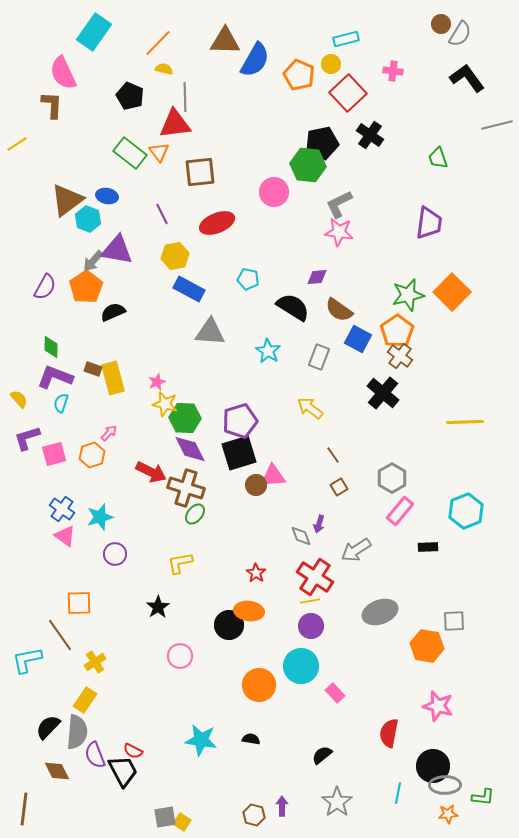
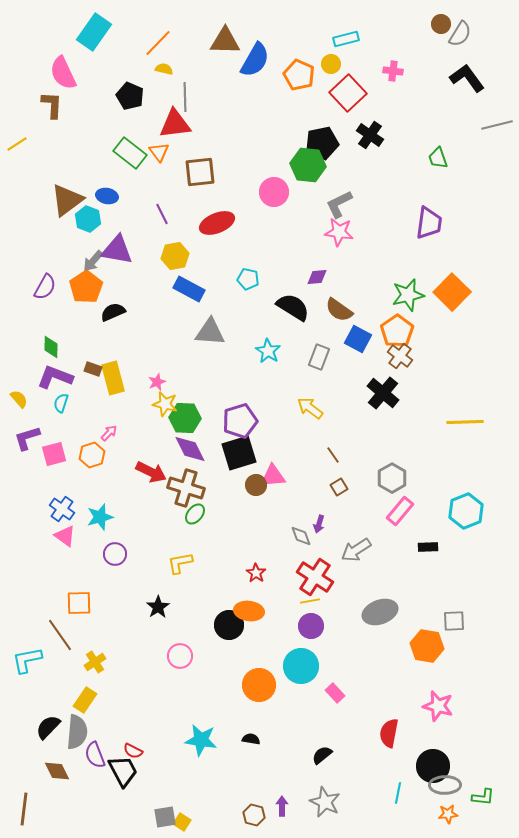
gray star at (337, 802): moved 12 px left; rotated 12 degrees counterclockwise
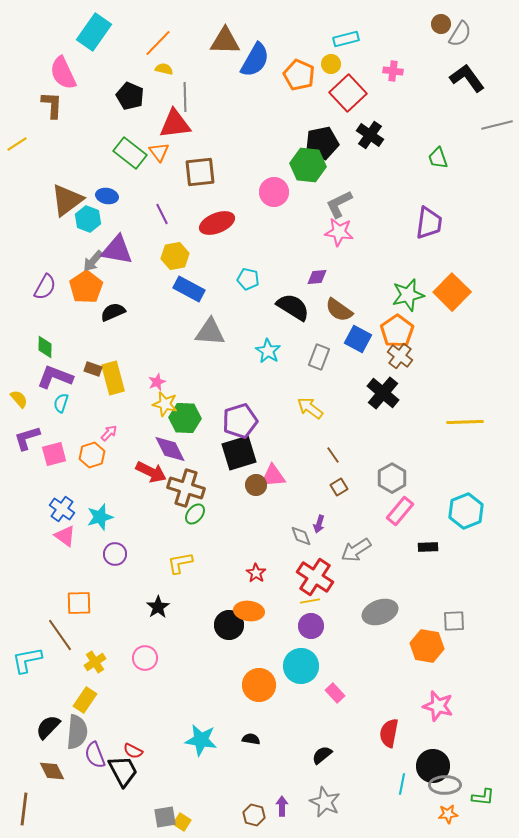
green diamond at (51, 347): moved 6 px left
purple diamond at (190, 449): moved 20 px left
pink circle at (180, 656): moved 35 px left, 2 px down
brown diamond at (57, 771): moved 5 px left
cyan line at (398, 793): moved 4 px right, 9 px up
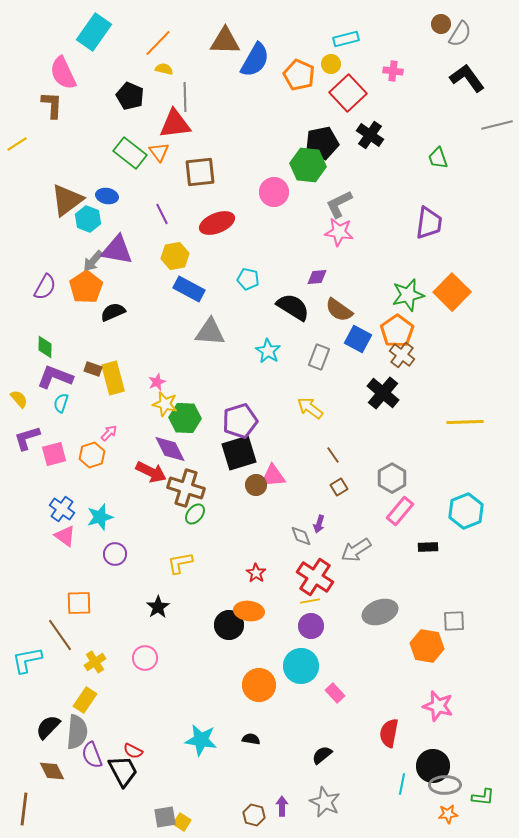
brown cross at (400, 356): moved 2 px right, 1 px up
purple semicircle at (95, 755): moved 3 px left
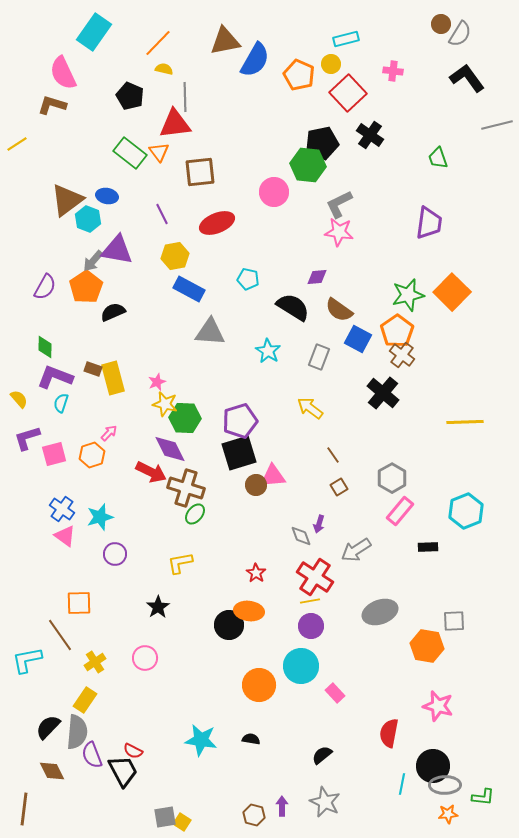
brown triangle at (225, 41): rotated 12 degrees counterclockwise
brown L-shape at (52, 105): rotated 76 degrees counterclockwise
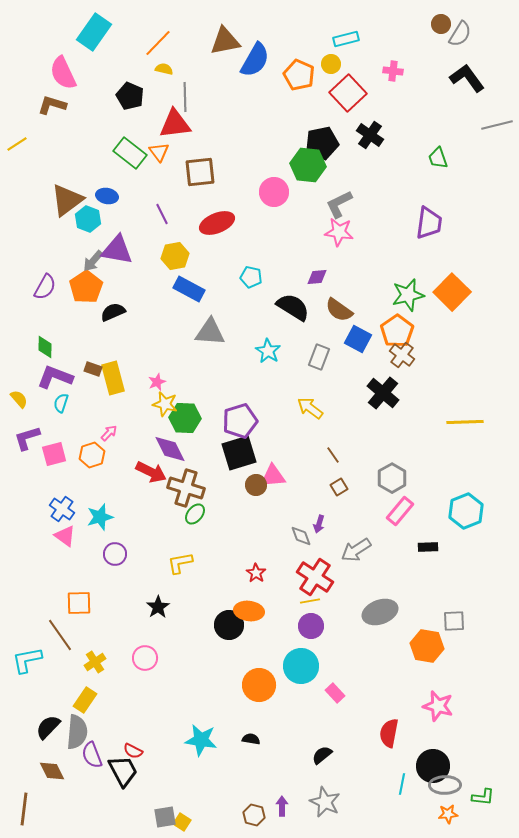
cyan pentagon at (248, 279): moved 3 px right, 2 px up
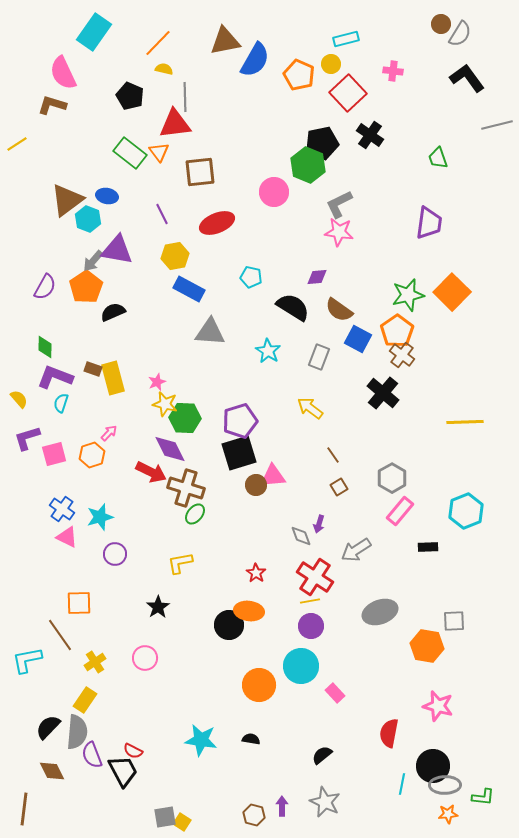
green hexagon at (308, 165): rotated 16 degrees clockwise
pink triangle at (65, 536): moved 2 px right, 1 px down; rotated 10 degrees counterclockwise
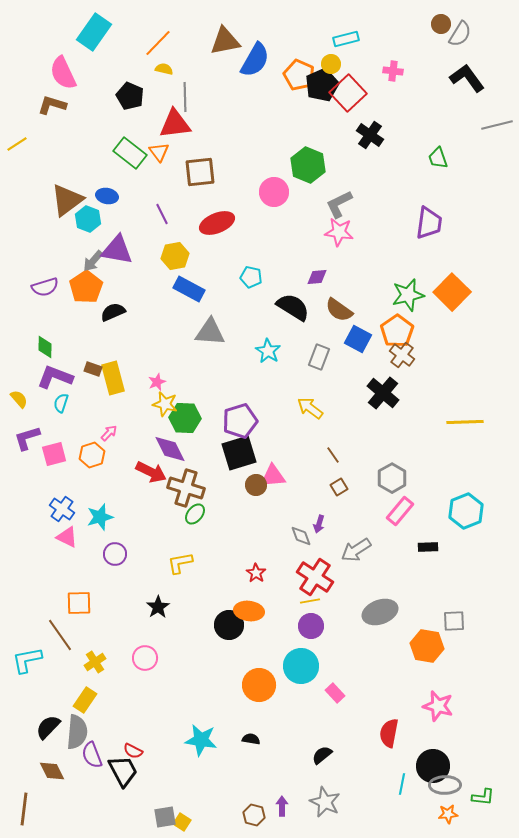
black pentagon at (322, 143): moved 58 px up; rotated 12 degrees counterclockwise
purple semicircle at (45, 287): rotated 44 degrees clockwise
